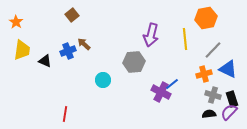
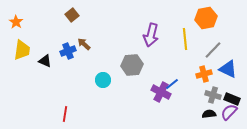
gray hexagon: moved 2 px left, 3 px down
black rectangle: rotated 49 degrees counterclockwise
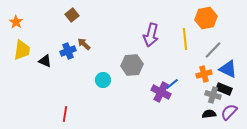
black rectangle: moved 8 px left, 10 px up
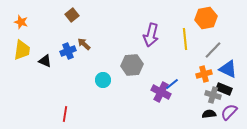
orange star: moved 5 px right; rotated 16 degrees counterclockwise
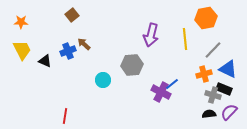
orange star: rotated 16 degrees counterclockwise
yellow trapezoid: rotated 35 degrees counterclockwise
red line: moved 2 px down
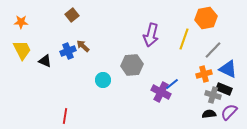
yellow line: moved 1 px left; rotated 25 degrees clockwise
brown arrow: moved 1 px left, 2 px down
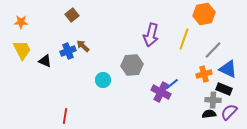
orange hexagon: moved 2 px left, 4 px up
gray cross: moved 5 px down; rotated 14 degrees counterclockwise
